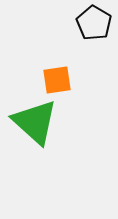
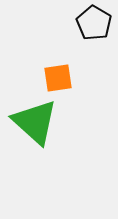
orange square: moved 1 px right, 2 px up
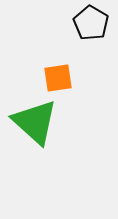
black pentagon: moved 3 px left
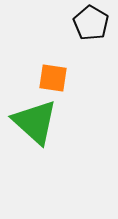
orange square: moved 5 px left; rotated 16 degrees clockwise
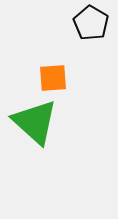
orange square: rotated 12 degrees counterclockwise
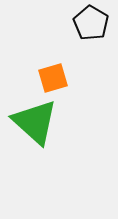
orange square: rotated 12 degrees counterclockwise
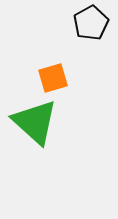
black pentagon: rotated 12 degrees clockwise
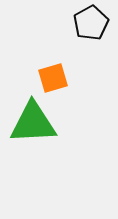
green triangle: moved 2 px left, 1 px down; rotated 45 degrees counterclockwise
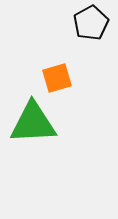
orange square: moved 4 px right
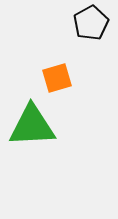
green triangle: moved 1 px left, 3 px down
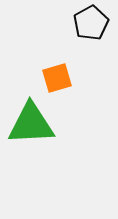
green triangle: moved 1 px left, 2 px up
